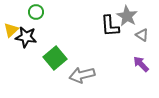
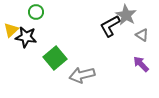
gray star: moved 1 px left, 1 px up
black L-shape: rotated 65 degrees clockwise
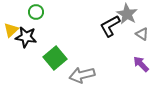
gray star: moved 1 px right, 1 px up
gray triangle: moved 1 px up
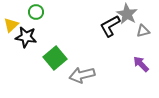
yellow triangle: moved 5 px up
gray triangle: moved 1 px right, 3 px up; rotated 48 degrees counterclockwise
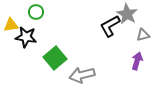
yellow triangle: rotated 35 degrees clockwise
gray triangle: moved 4 px down
purple arrow: moved 4 px left, 3 px up; rotated 60 degrees clockwise
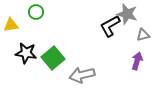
gray star: rotated 15 degrees counterclockwise
black star: moved 16 px down
green square: moved 2 px left
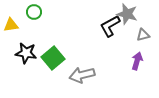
green circle: moved 2 px left
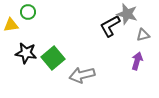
green circle: moved 6 px left
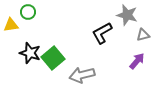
gray star: moved 1 px down
black L-shape: moved 8 px left, 7 px down
black star: moved 4 px right; rotated 10 degrees clockwise
purple arrow: rotated 24 degrees clockwise
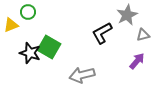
gray star: rotated 30 degrees clockwise
yellow triangle: rotated 14 degrees counterclockwise
green square: moved 4 px left, 11 px up; rotated 20 degrees counterclockwise
